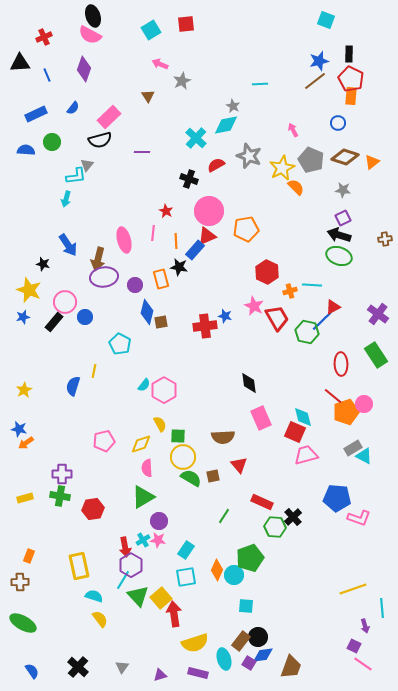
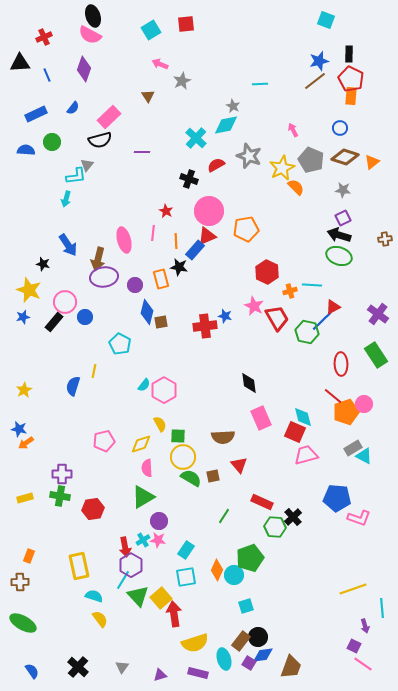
blue circle at (338, 123): moved 2 px right, 5 px down
cyan square at (246, 606): rotated 21 degrees counterclockwise
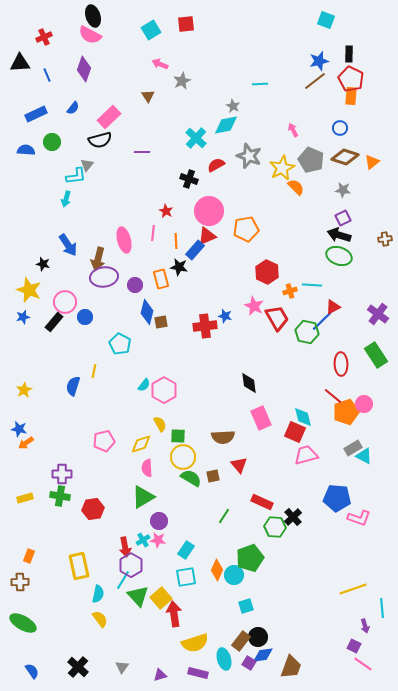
cyan semicircle at (94, 596): moved 4 px right, 2 px up; rotated 84 degrees clockwise
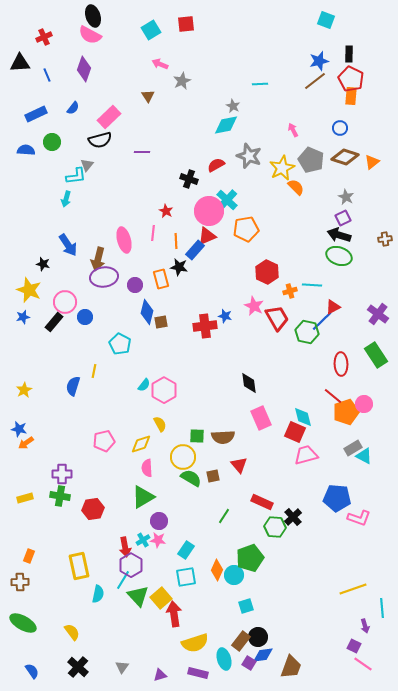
cyan cross at (196, 138): moved 31 px right, 62 px down
gray star at (343, 190): moved 3 px right, 7 px down; rotated 21 degrees clockwise
green square at (178, 436): moved 19 px right
yellow semicircle at (100, 619): moved 28 px left, 13 px down
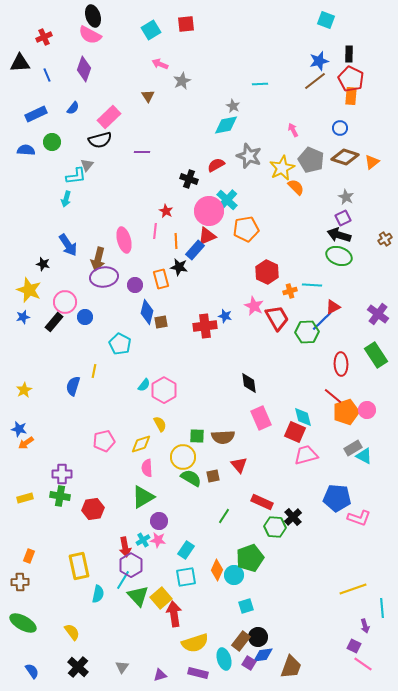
pink line at (153, 233): moved 2 px right, 2 px up
brown cross at (385, 239): rotated 24 degrees counterclockwise
green hexagon at (307, 332): rotated 15 degrees counterclockwise
pink circle at (364, 404): moved 3 px right, 6 px down
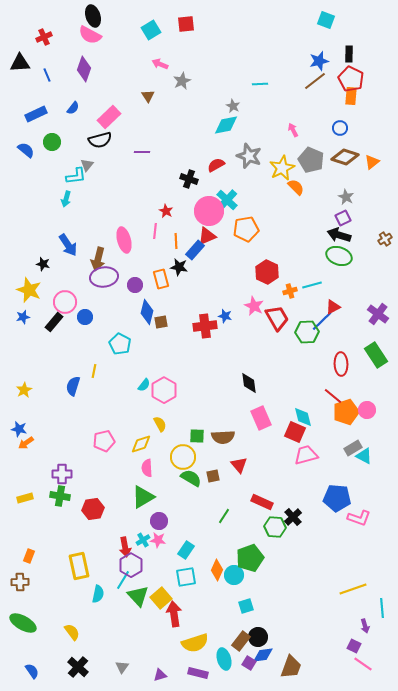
blue semicircle at (26, 150): rotated 36 degrees clockwise
cyan line at (312, 285): rotated 18 degrees counterclockwise
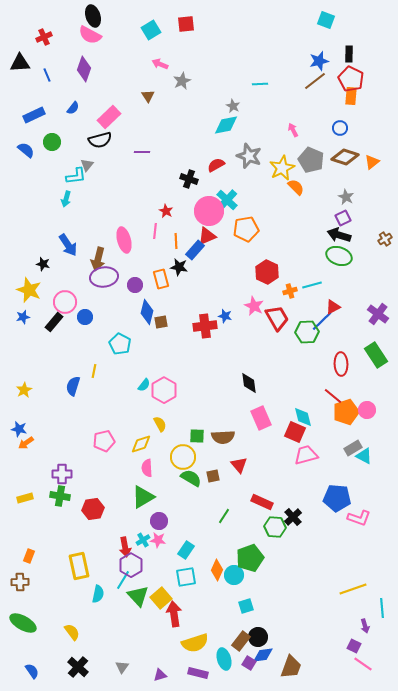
blue rectangle at (36, 114): moved 2 px left, 1 px down
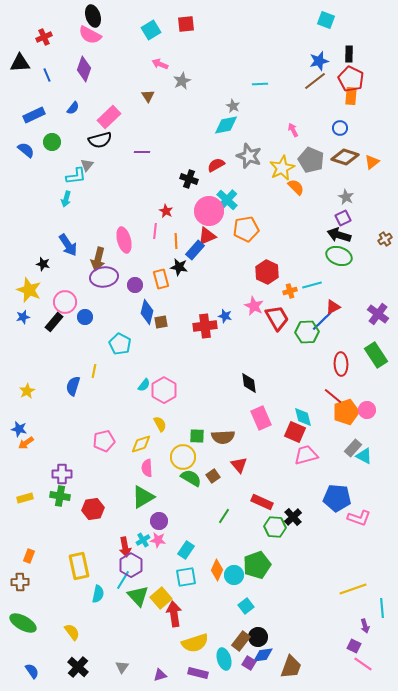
yellow star at (24, 390): moved 3 px right, 1 px down
gray rectangle at (353, 448): rotated 18 degrees counterclockwise
brown square at (213, 476): rotated 24 degrees counterclockwise
green pentagon at (250, 558): moved 7 px right, 7 px down
cyan square at (246, 606): rotated 21 degrees counterclockwise
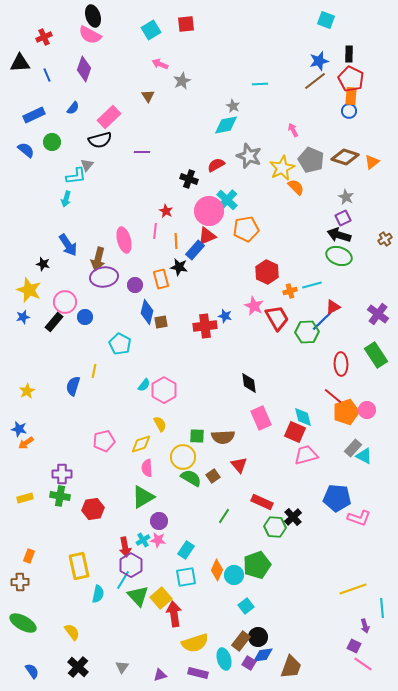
blue circle at (340, 128): moved 9 px right, 17 px up
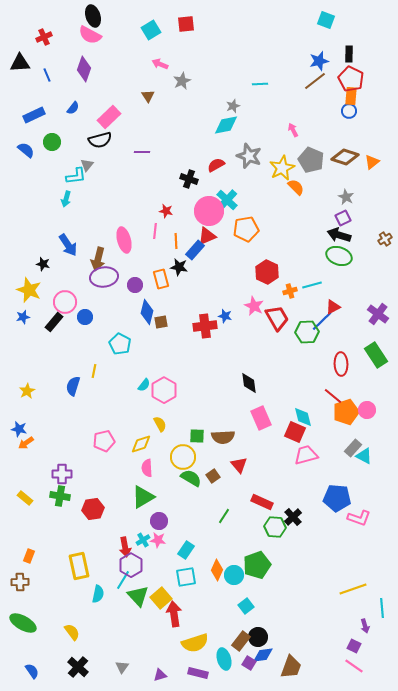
gray star at (233, 106): rotated 24 degrees clockwise
red star at (166, 211): rotated 16 degrees counterclockwise
yellow rectangle at (25, 498): rotated 56 degrees clockwise
pink line at (363, 664): moved 9 px left, 2 px down
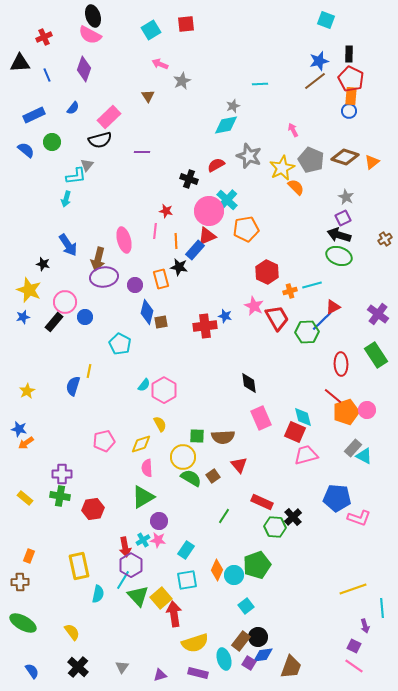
yellow line at (94, 371): moved 5 px left
cyan square at (186, 577): moved 1 px right, 3 px down
